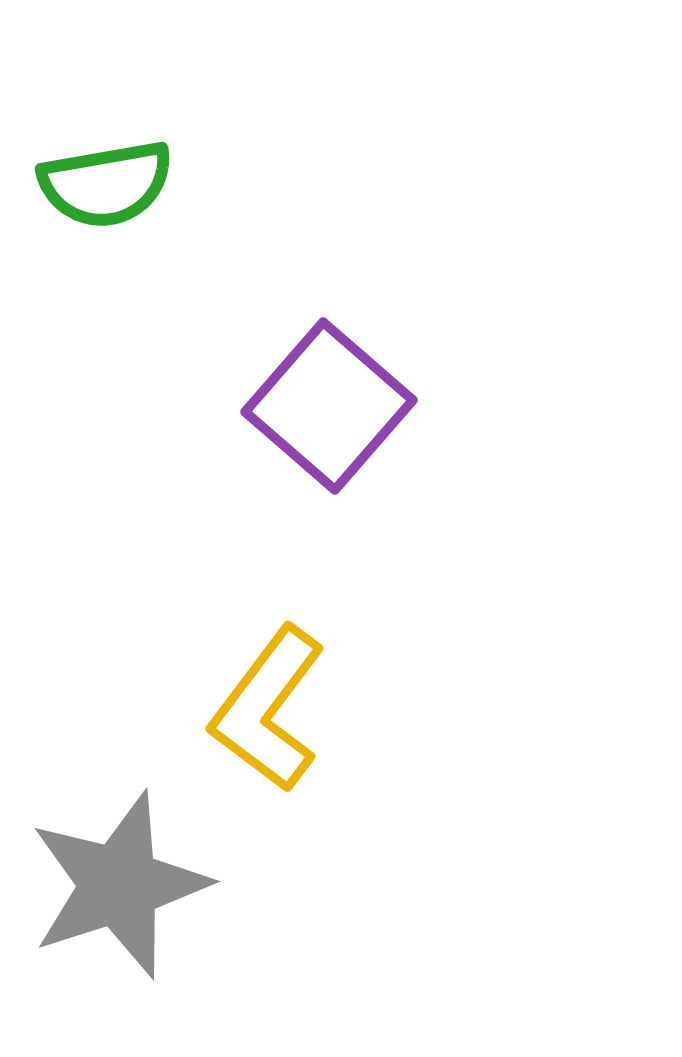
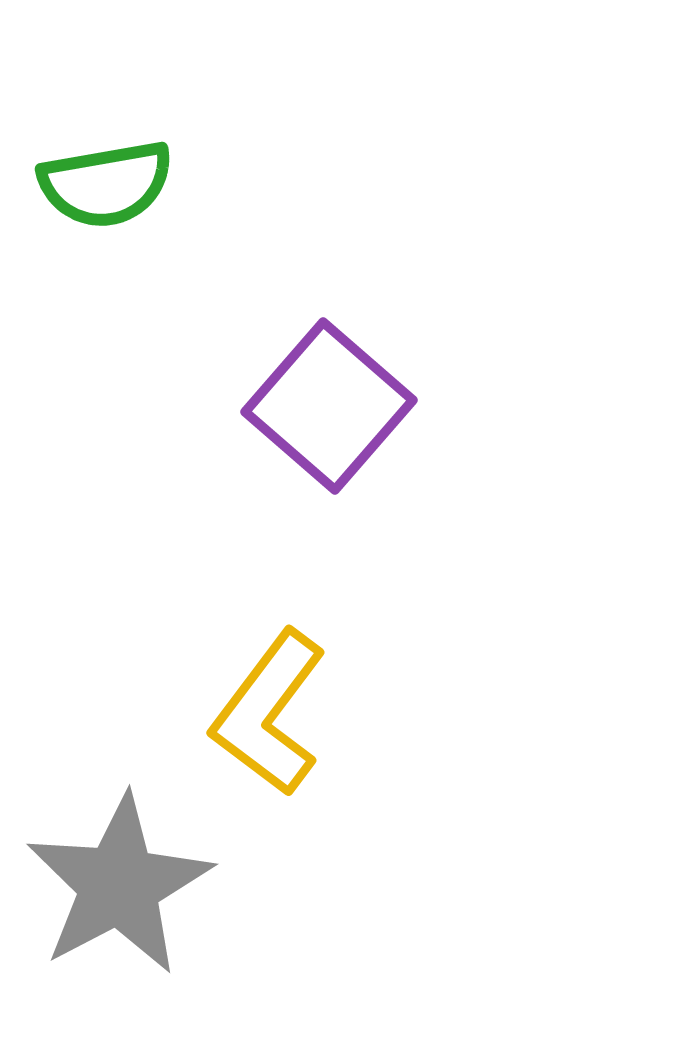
yellow L-shape: moved 1 px right, 4 px down
gray star: rotated 10 degrees counterclockwise
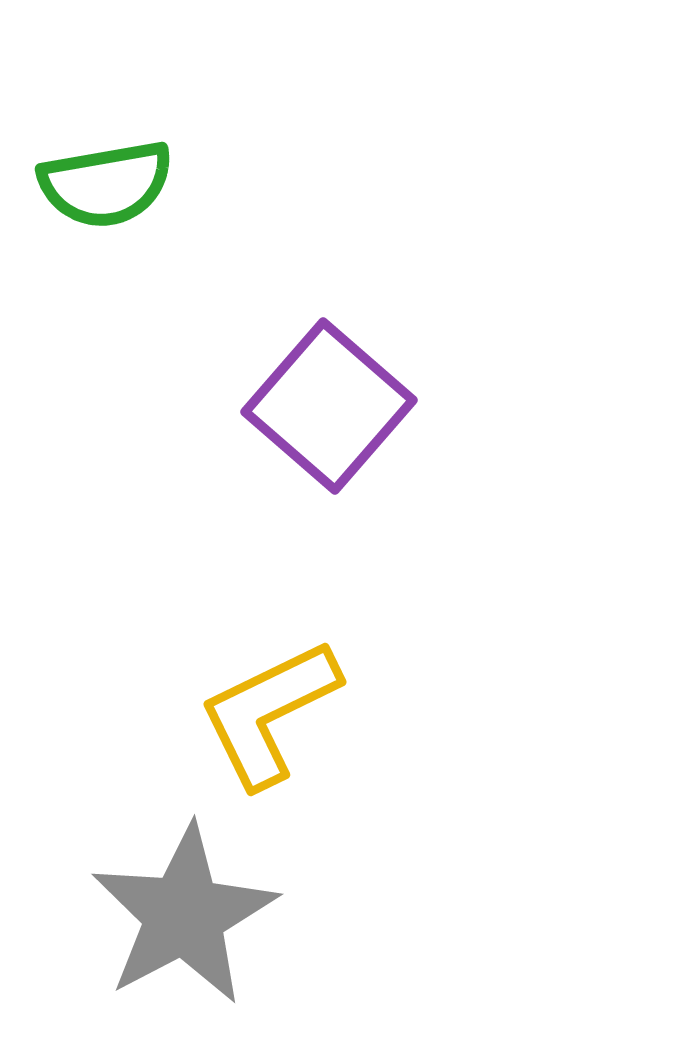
yellow L-shape: rotated 27 degrees clockwise
gray star: moved 65 px right, 30 px down
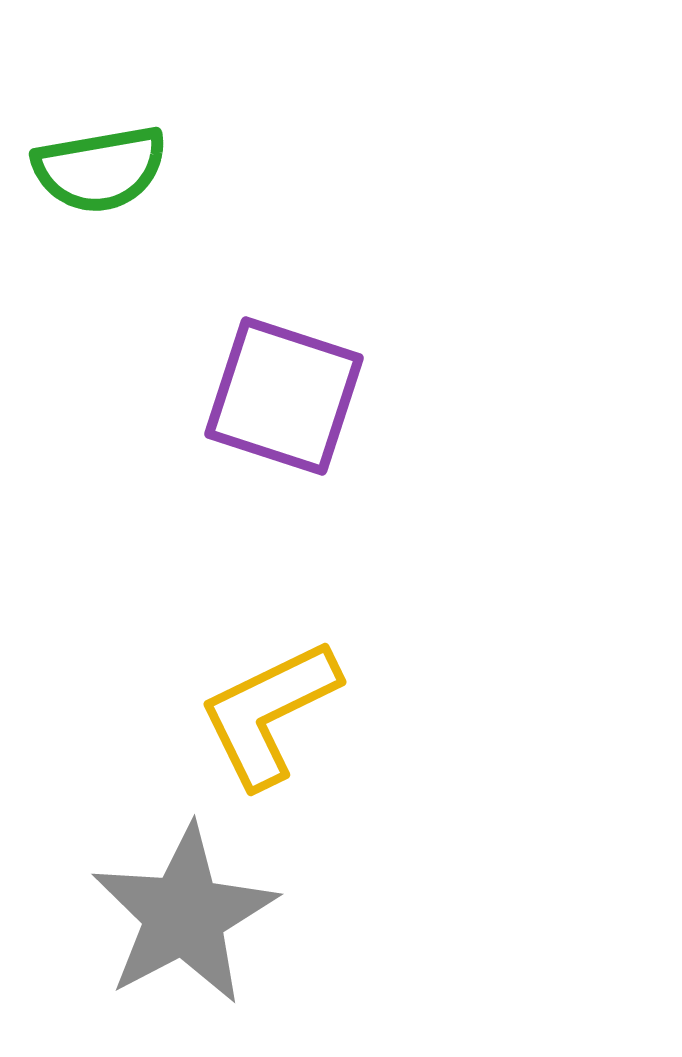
green semicircle: moved 6 px left, 15 px up
purple square: moved 45 px left, 10 px up; rotated 23 degrees counterclockwise
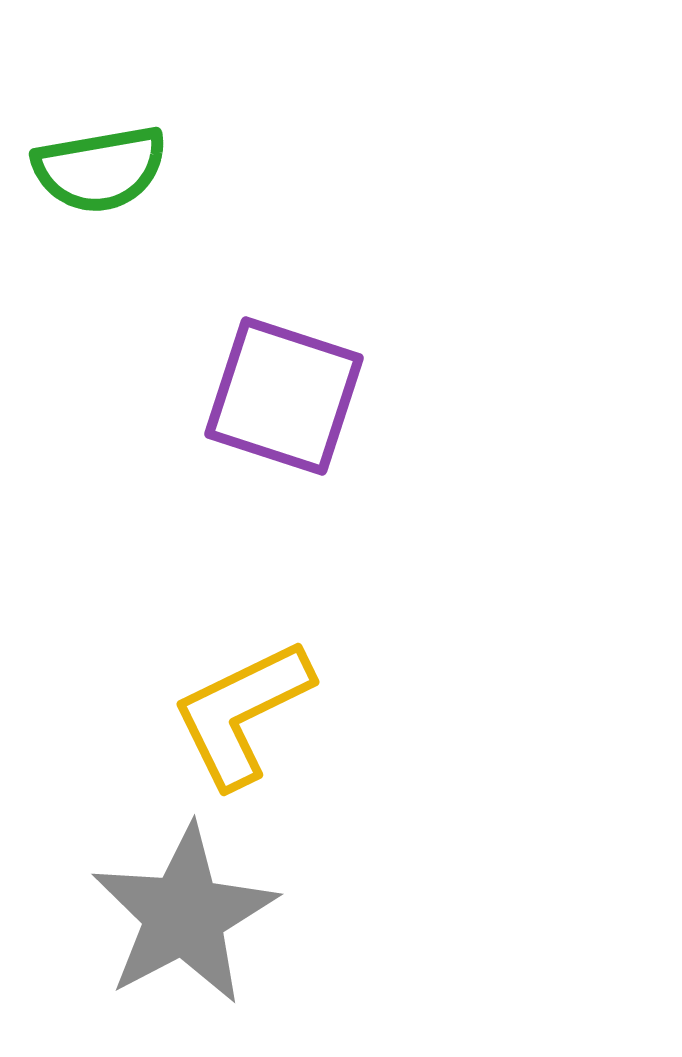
yellow L-shape: moved 27 px left
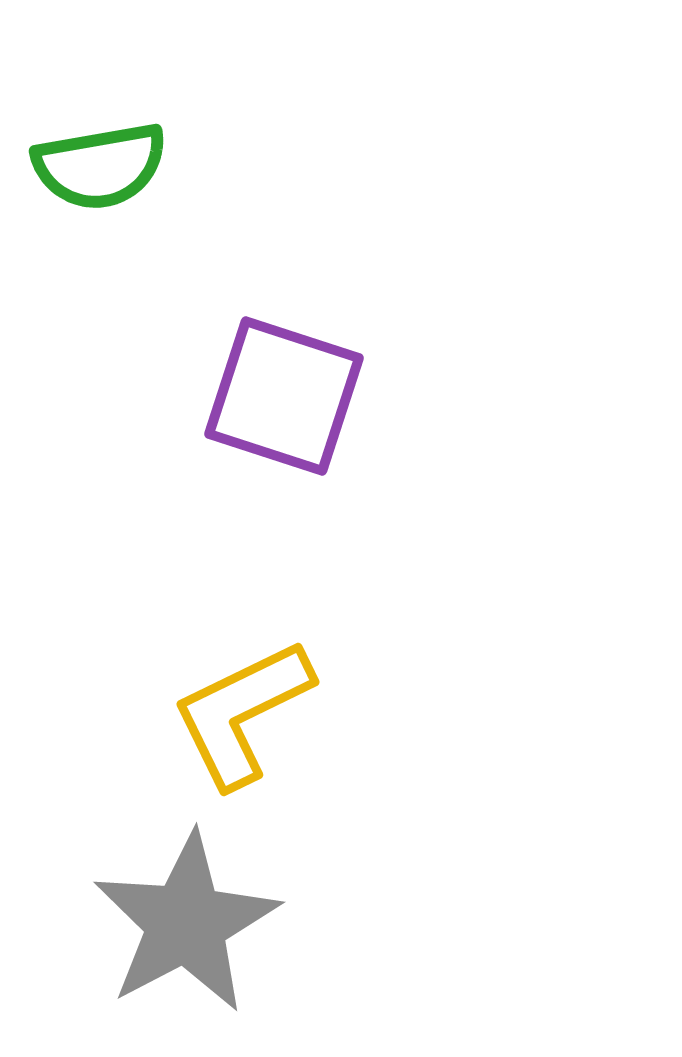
green semicircle: moved 3 px up
gray star: moved 2 px right, 8 px down
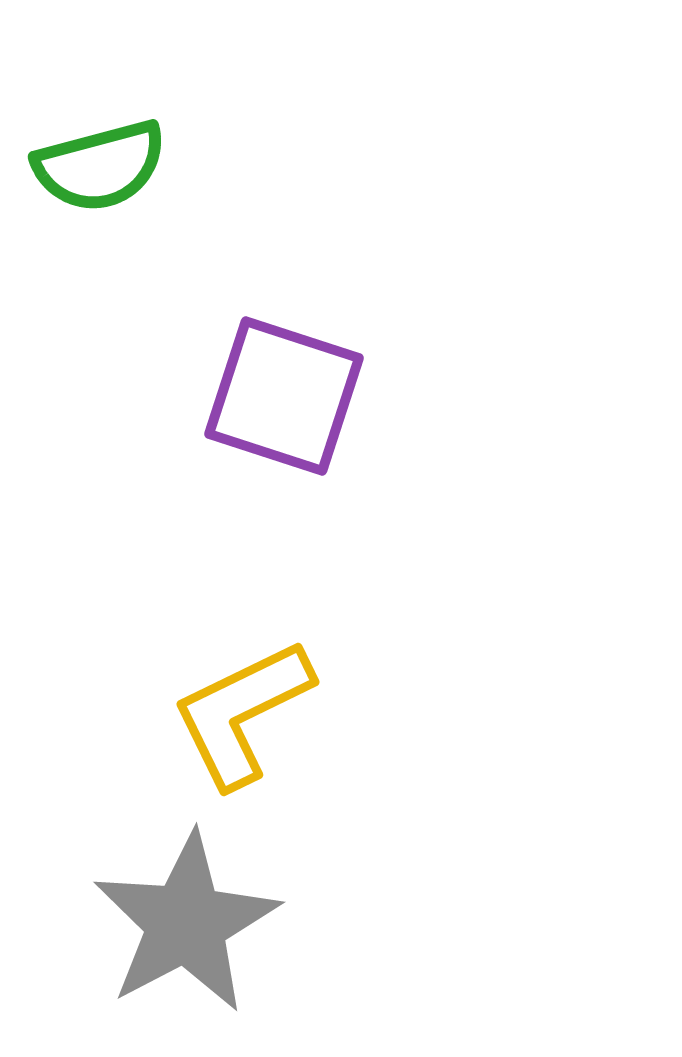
green semicircle: rotated 5 degrees counterclockwise
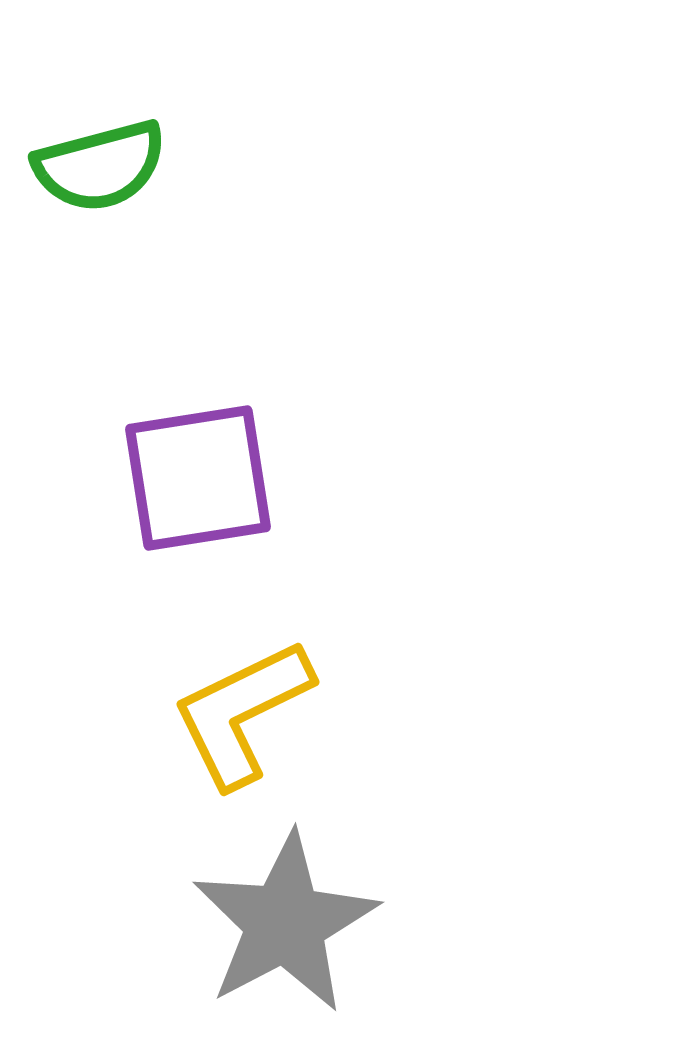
purple square: moved 86 px left, 82 px down; rotated 27 degrees counterclockwise
gray star: moved 99 px right
